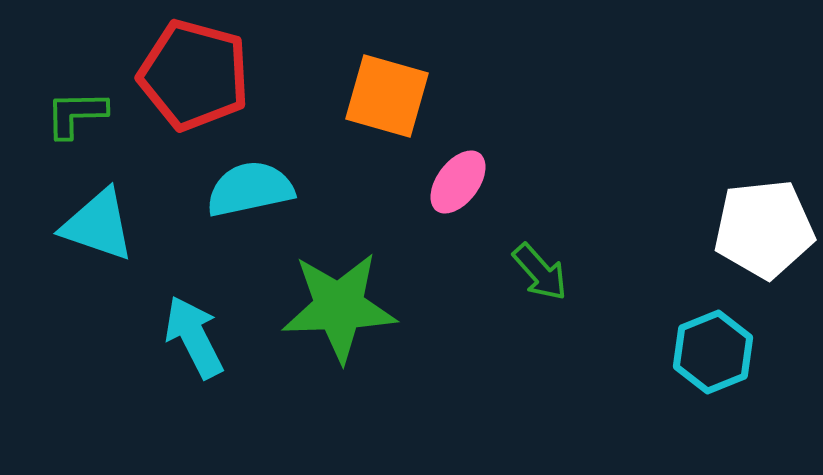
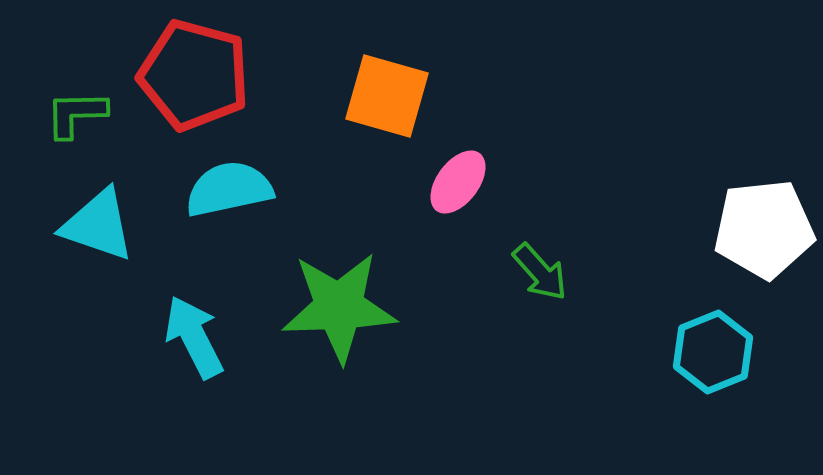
cyan semicircle: moved 21 px left
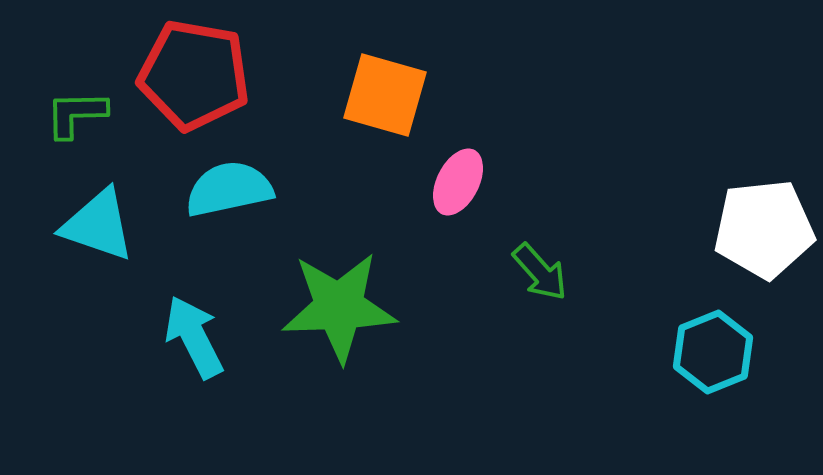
red pentagon: rotated 5 degrees counterclockwise
orange square: moved 2 px left, 1 px up
pink ellipse: rotated 10 degrees counterclockwise
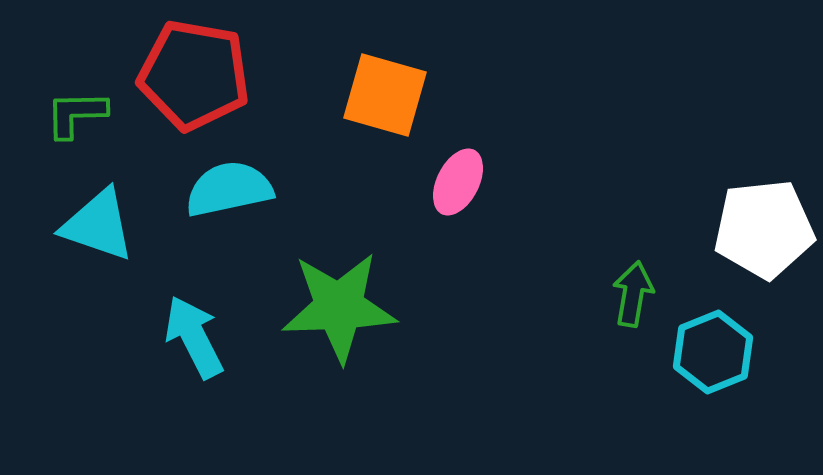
green arrow: moved 93 px right, 22 px down; rotated 128 degrees counterclockwise
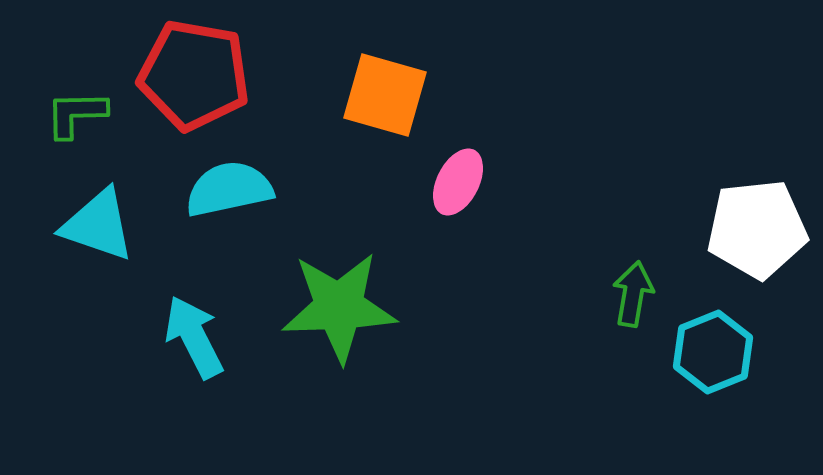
white pentagon: moved 7 px left
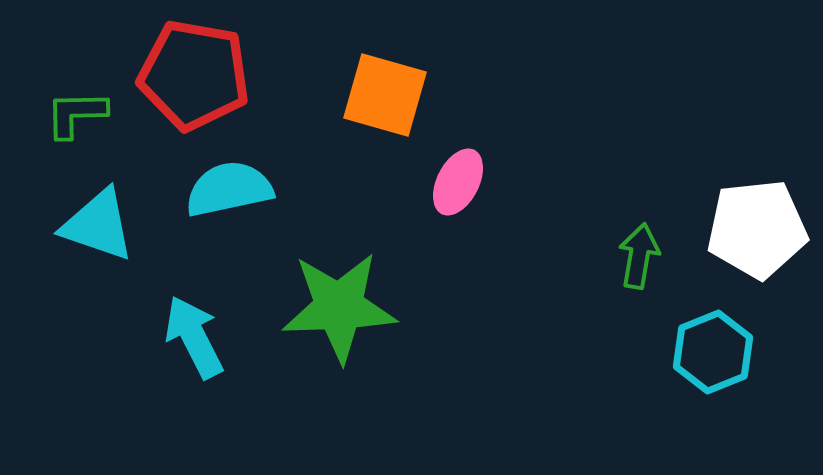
green arrow: moved 6 px right, 38 px up
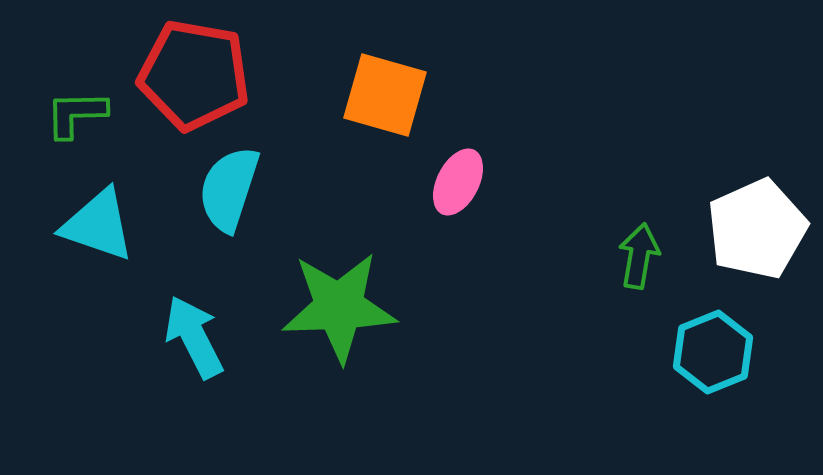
cyan semicircle: rotated 60 degrees counterclockwise
white pentagon: rotated 18 degrees counterclockwise
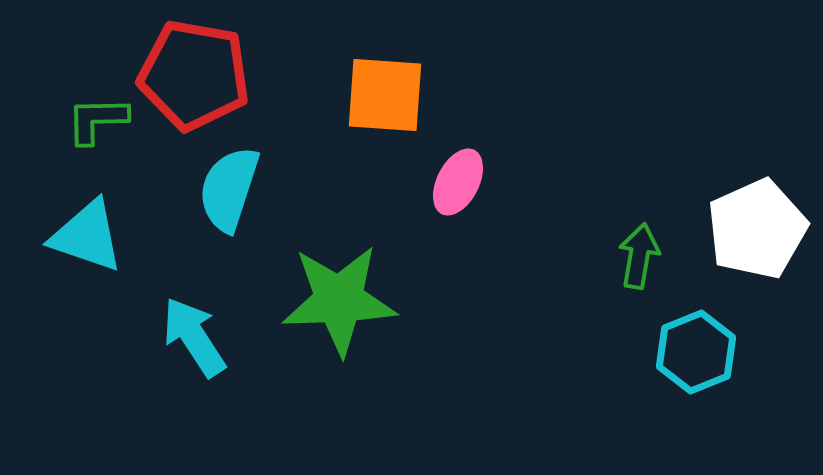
orange square: rotated 12 degrees counterclockwise
green L-shape: moved 21 px right, 6 px down
cyan triangle: moved 11 px left, 11 px down
green star: moved 7 px up
cyan arrow: rotated 6 degrees counterclockwise
cyan hexagon: moved 17 px left
